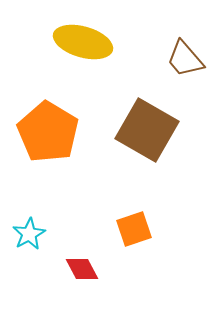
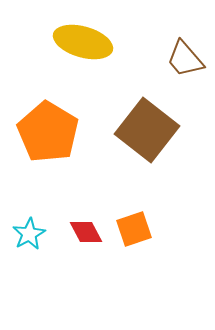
brown square: rotated 8 degrees clockwise
red diamond: moved 4 px right, 37 px up
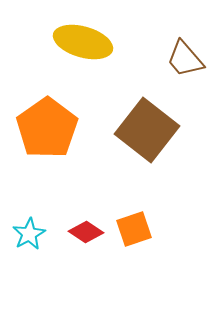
orange pentagon: moved 1 px left, 4 px up; rotated 6 degrees clockwise
red diamond: rotated 28 degrees counterclockwise
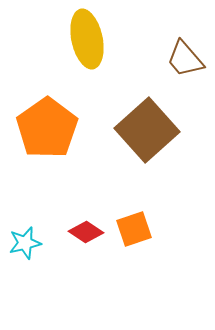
yellow ellipse: moved 4 px right, 3 px up; rotated 62 degrees clockwise
brown square: rotated 10 degrees clockwise
cyan star: moved 4 px left, 9 px down; rotated 16 degrees clockwise
